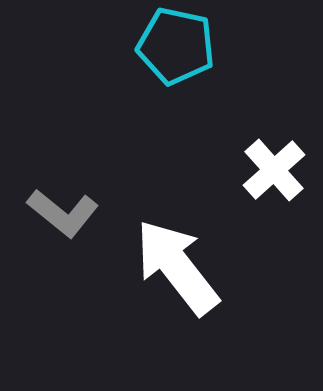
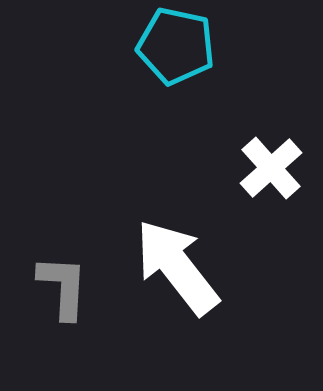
white cross: moved 3 px left, 2 px up
gray L-shape: moved 74 px down; rotated 126 degrees counterclockwise
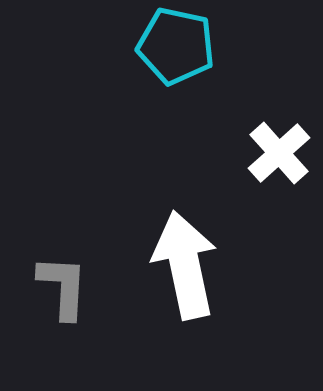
white cross: moved 8 px right, 15 px up
white arrow: moved 8 px right, 2 px up; rotated 26 degrees clockwise
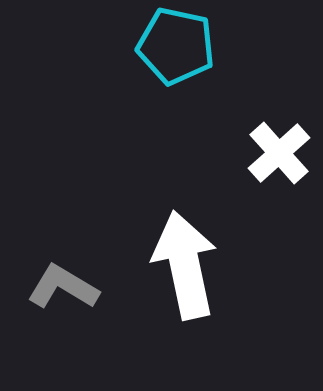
gray L-shape: rotated 62 degrees counterclockwise
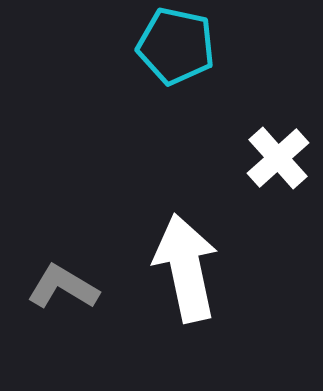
white cross: moved 1 px left, 5 px down
white arrow: moved 1 px right, 3 px down
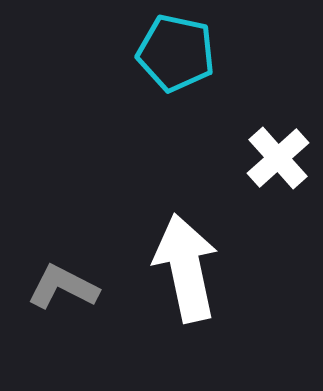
cyan pentagon: moved 7 px down
gray L-shape: rotated 4 degrees counterclockwise
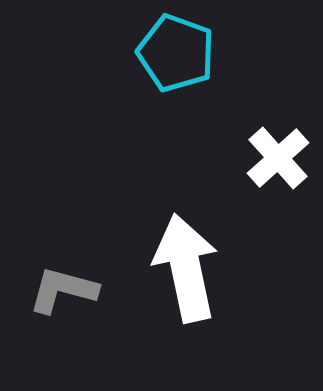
cyan pentagon: rotated 8 degrees clockwise
gray L-shape: moved 3 px down; rotated 12 degrees counterclockwise
